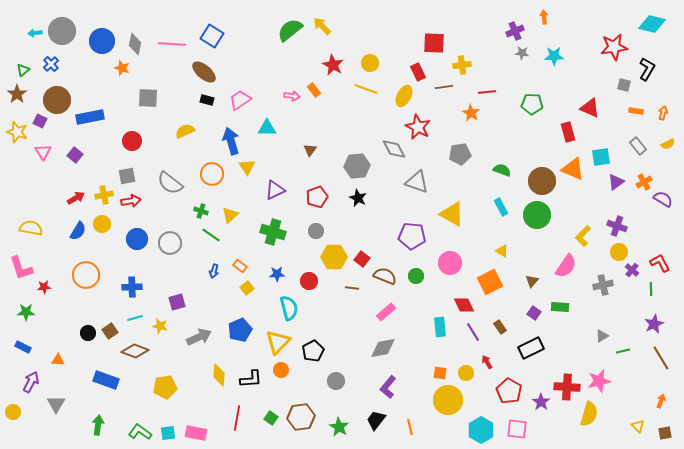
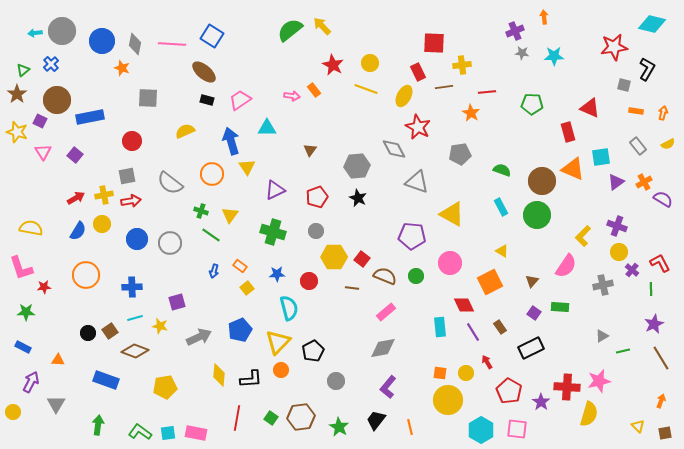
yellow triangle at (230, 215): rotated 12 degrees counterclockwise
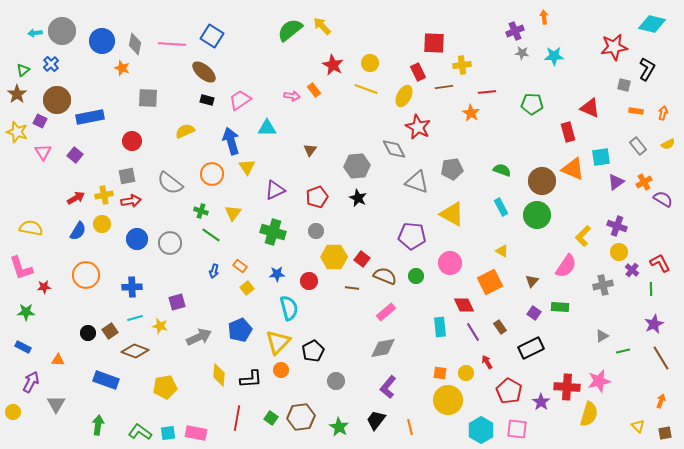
gray pentagon at (460, 154): moved 8 px left, 15 px down
yellow triangle at (230, 215): moved 3 px right, 2 px up
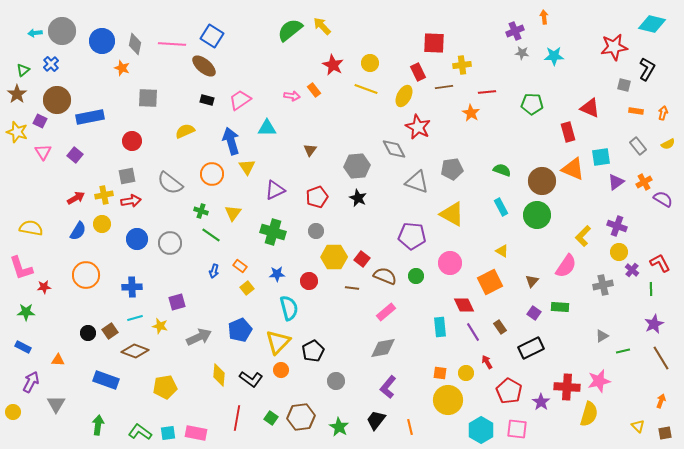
brown ellipse at (204, 72): moved 6 px up
black L-shape at (251, 379): rotated 40 degrees clockwise
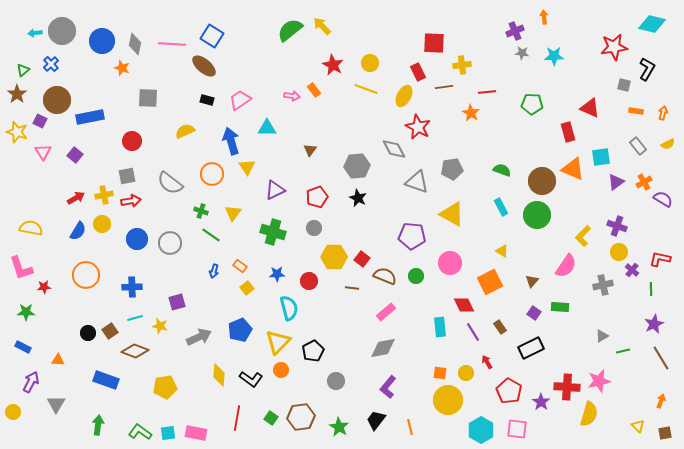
gray circle at (316, 231): moved 2 px left, 3 px up
red L-shape at (660, 263): moved 4 px up; rotated 50 degrees counterclockwise
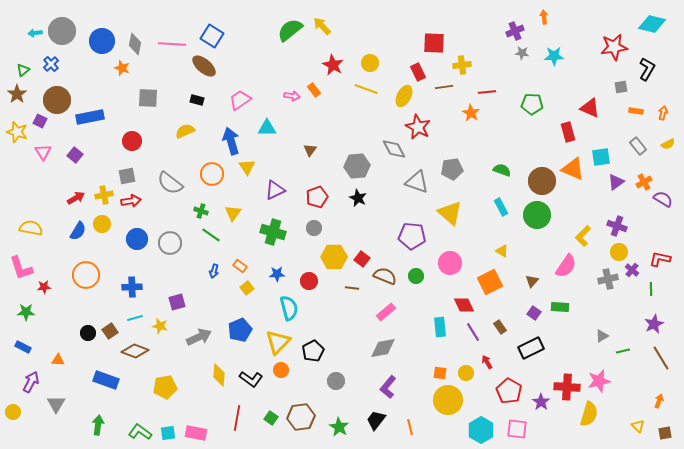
gray square at (624, 85): moved 3 px left, 2 px down; rotated 24 degrees counterclockwise
black rectangle at (207, 100): moved 10 px left
yellow triangle at (452, 214): moved 2 px left, 1 px up; rotated 12 degrees clockwise
gray cross at (603, 285): moved 5 px right, 6 px up
orange arrow at (661, 401): moved 2 px left
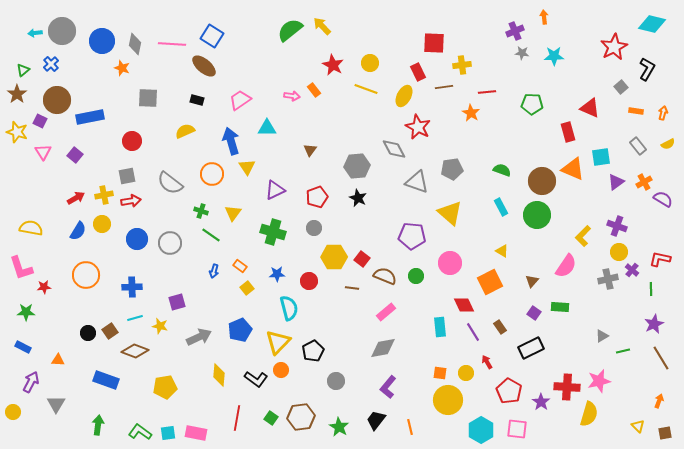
red star at (614, 47): rotated 20 degrees counterclockwise
gray square at (621, 87): rotated 32 degrees counterclockwise
black L-shape at (251, 379): moved 5 px right
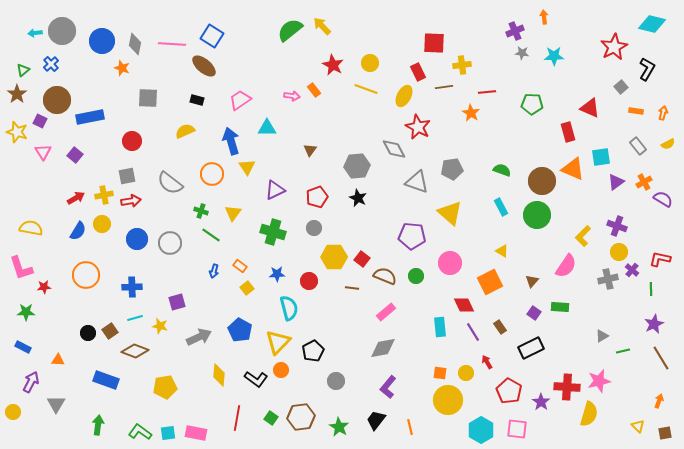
blue pentagon at (240, 330): rotated 20 degrees counterclockwise
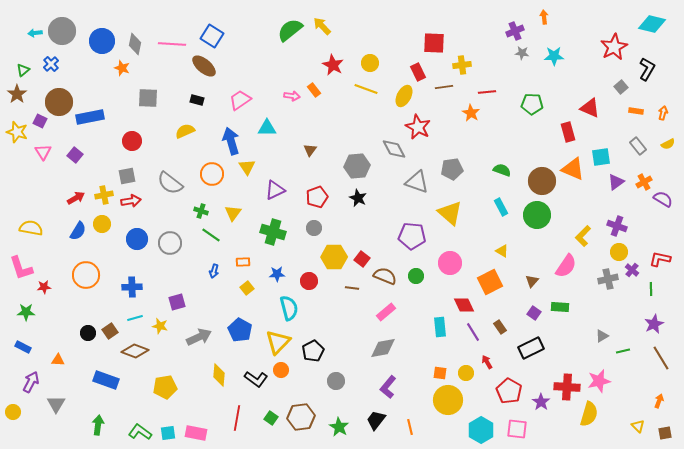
brown circle at (57, 100): moved 2 px right, 2 px down
orange rectangle at (240, 266): moved 3 px right, 4 px up; rotated 40 degrees counterclockwise
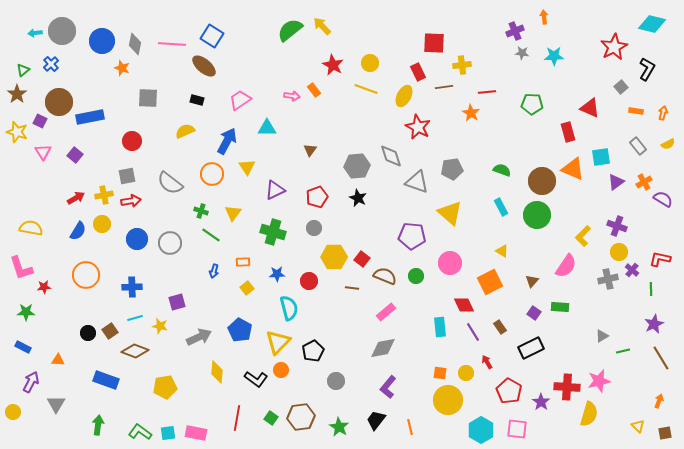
blue arrow at (231, 141): moved 4 px left; rotated 44 degrees clockwise
gray diamond at (394, 149): moved 3 px left, 7 px down; rotated 10 degrees clockwise
yellow diamond at (219, 375): moved 2 px left, 3 px up
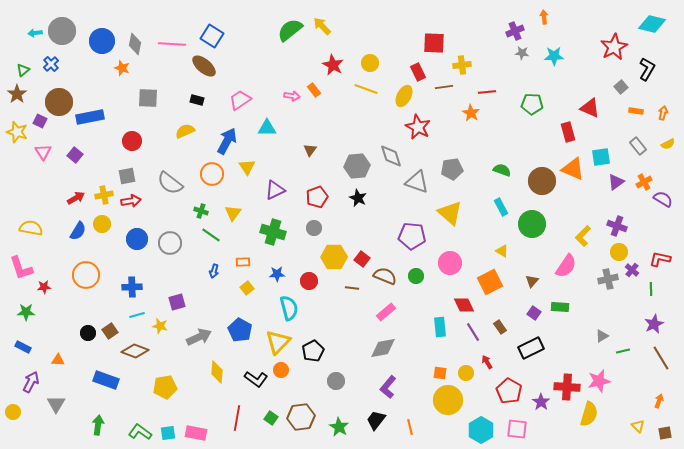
green circle at (537, 215): moved 5 px left, 9 px down
cyan line at (135, 318): moved 2 px right, 3 px up
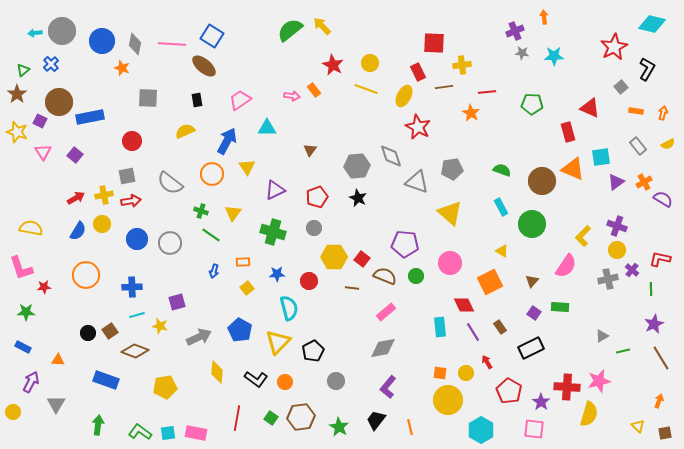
black rectangle at (197, 100): rotated 64 degrees clockwise
purple pentagon at (412, 236): moved 7 px left, 8 px down
yellow circle at (619, 252): moved 2 px left, 2 px up
orange circle at (281, 370): moved 4 px right, 12 px down
pink square at (517, 429): moved 17 px right
